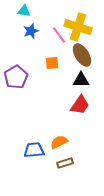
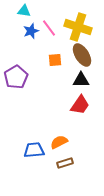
pink line: moved 10 px left, 7 px up
orange square: moved 3 px right, 3 px up
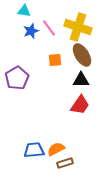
purple pentagon: moved 1 px right, 1 px down
orange semicircle: moved 3 px left, 7 px down
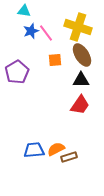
pink line: moved 3 px left, 5 px down
purple pentagon: moved 6 px up
brown rectangle: moved 4 px right, 6 px up
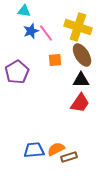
red trapezoid: moved 2 px up
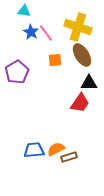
blue star: moved 1 px down; rotated 21 degrees counterclockwise
black triangle: moved 8 px right, 3 px down
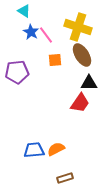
cyan triangle: rotated 24 degrees clockwise
pink line: moved 2 px down
purple pentagon: rotated 25 degrees clockwise
brown rectangle: moved 4 px left, 21 px down
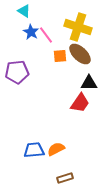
brown ellipse: moved 2 px left, 1 px up; rotated 15 degrees counterclockwise
orange square: moved 5 px right, 4 px up
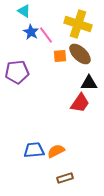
yellow cross: moved 3 px up
orange semicircle: moved 2 px down
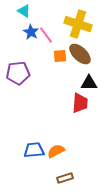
purple pentagon: moved 1 px right, 1 px down
red trapezoid: rotated 30 degrees counterclockwise
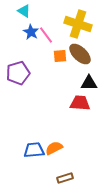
purple pentagon: rotated 10 degrees counterclockwise
red trapezoid: rotated 90 degrees counterclockwise
orange semicircle: moved 2 px left, 3 px up
